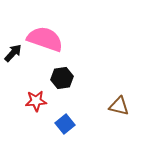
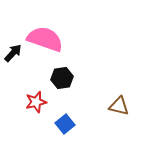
red star: moved 1 px down; rotated 10 degrees counterclockwise
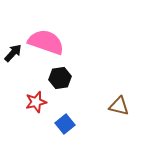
pink semicircle: moved 1 px right, 3 px down
black hexagon: moved 2 px left
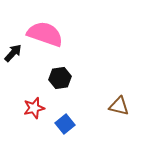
pink semicircle: moved 1 px left, 8 px up
red star: moved 2 px left, 6 px down
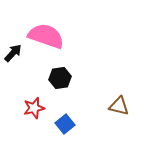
pink semicircle: moved 1 px right, 2 px down
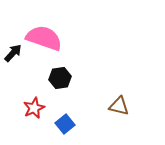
pink semicircle: moved 2 px left, 2 px down
red star: rotated 10 degrees counterclockwise
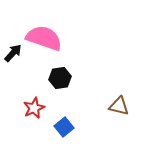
blue square: moved 1 px left, 3 px down
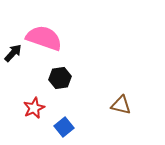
brown triangle: moved 2 px right, 1 px up
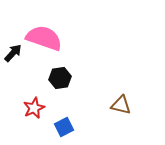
blue square: rotated 12 degrees clockwise
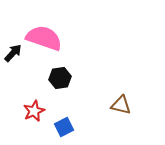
red star: moved 3 px down
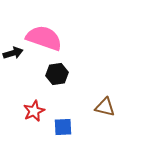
black arrow: rotated 30 degrees clockwise
black hexagon: moved 3 px left, 4 px up
brown triangle: moved 16 px left, 2 px down
blue square: moved 1 px left; rotated 24 degrees clockwise
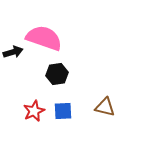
black arrow: moved 1 px up
blue square: moved 16 px up
